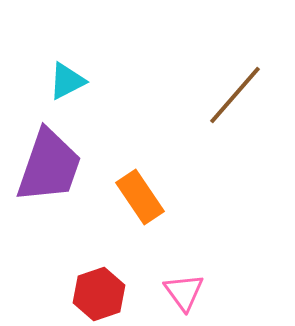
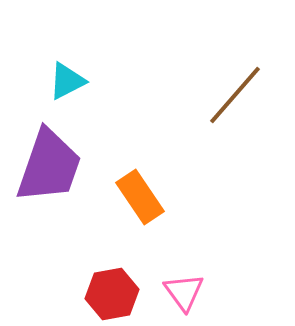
red hexagon: moved 13 px right; rotated 9 degrees clockwise
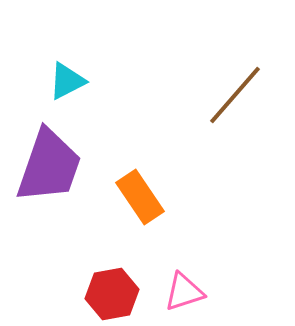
pink triangle: rotated 48 degrees clockwise
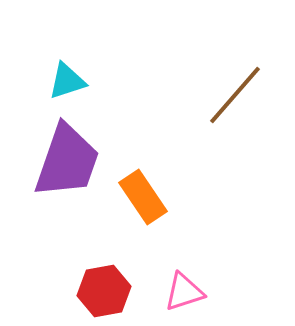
cyan triangle: rotated 9 degrees clockwise
purple trapezoid: moved 18 px right, 5 px up
orange rectangle: moved 3 px right
red hexagon: moved 8 px left, 3 px up
